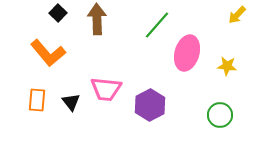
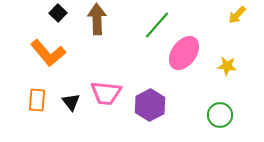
pink ellipse: moved 3 px left; rotated 20 degrees clockwise
pink trapezoid: moved 4 px down
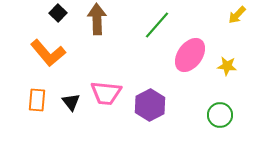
pink ellipse: moved 6 px right, 2 px down
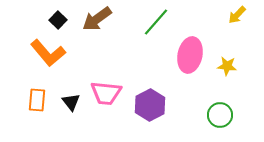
black square: moved 7 px down
brown arrow: rotated 124 degrees counterclockwise
green line: moved 1 px left, 3 px up
pink ellipse: rotated 24 degrees counterclockwise
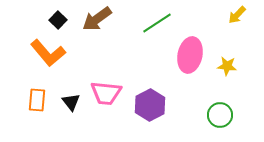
green line: moved 1 px right, 1 px down; rotated 16 degrees clockwise
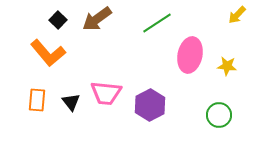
green circle: moved 1 px left
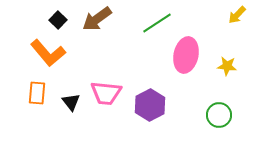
pink ellipse: moved 4 px left
orange rectangle: moved 7 px up
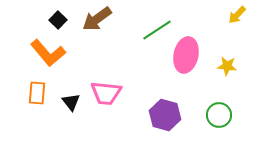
green line: moved 7 px down
purple hexagon: moved 15 px right, 10 px down; rotated 16 degrees counterclockwise
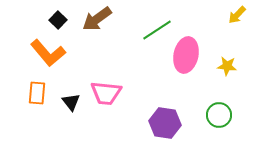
purple hexagon: moved 8 px down; rotated 8 degrees counterclockwise
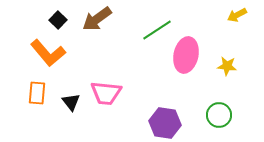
yellow arrow: rotated 18 degrees clockwise
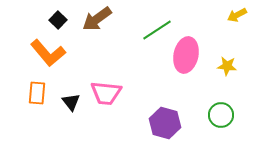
green circle: moved 2 px right
purple hexagon: rotated 8 degrees clockwise
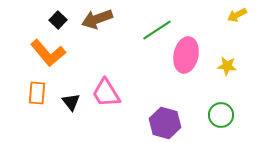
brown arrow: rotated 16 degrees clockwise
pink trapezoid: rotated 52 degrees clockwise
